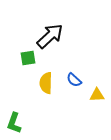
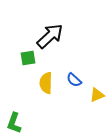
yellow triangle: rotated 21 degrees counterclockwise
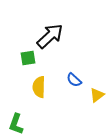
yellow semicircle: moved 7 px left, 4 px down
yellow triangle: rotated 14 degrees counterclockwise
green L-shape: moved 2 px right, 1 px down
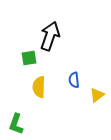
black arrow: rotated 28 degrees counterclockwise
green square: moved 1 px right
blue semicircle: rotated 42 degrees clockwise
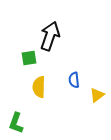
green L-shape: moved 1 px up
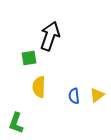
blue semicircle: moved 16 px down
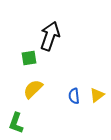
yellow semicircle: moved 6 px left, 2 px down; rotated 45 degrees clockwise
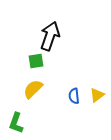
green square: moved 7 px right, 3 px down
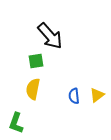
black arrow: rotated 120 degrees clockwise
yellow semicircle: rotated 35 degrees counterclockwise
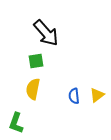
black arrow: moved 4 px left, 3 px up
